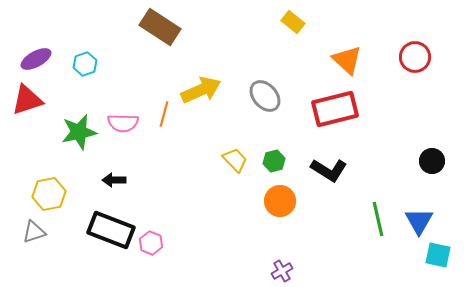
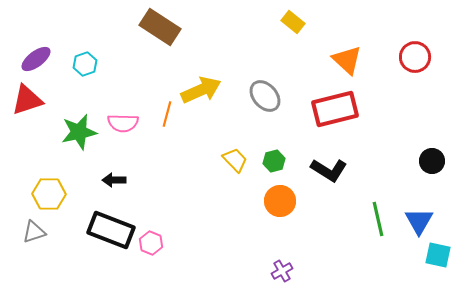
purple ellipse: rotated 8 degrees counterclockwise
orange line: moved 3 px right
yellow hexagon: rotated 12 degrees clockwise
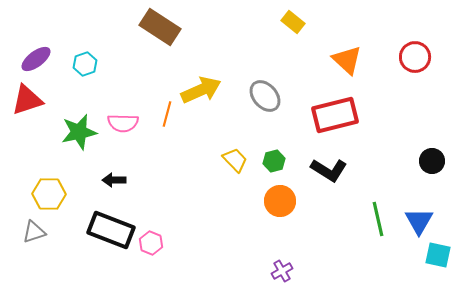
red rectangle: moved 6 px down
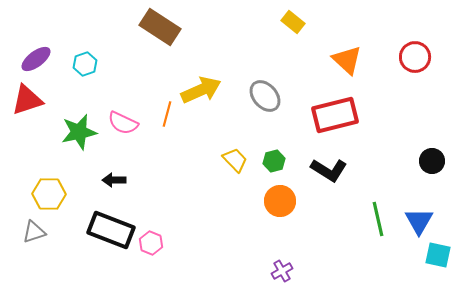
pink semicircle: rotated 24 degrees clockwise
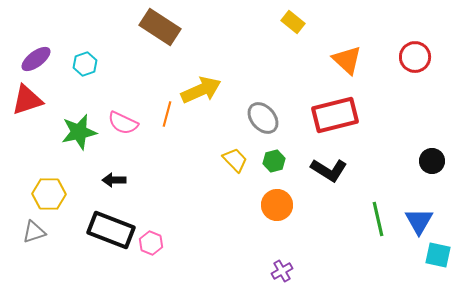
gray ellipse: moved 2 px left, 22 px down
orange circle: moved 3 px left, 4 px down
